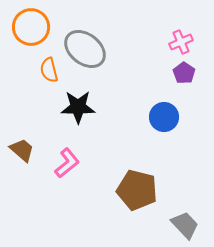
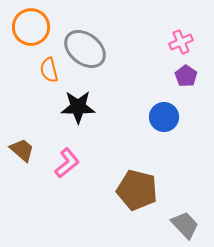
purple pentagon: moved 2 px right, 3 px down
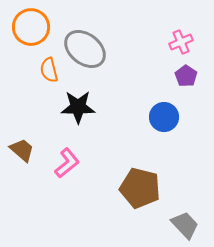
brown pentagon: moved 3 px right, 2 px up
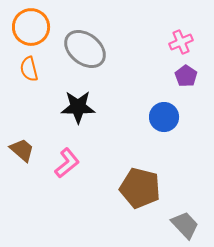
orange semicircle: moved 20 px left, 1 px up
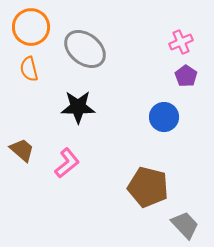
brown pentagon: moved 8 px right, 1 px up
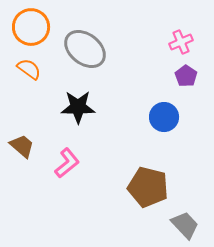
orange semicircle: rotated 140 degrees clockwise
brown trapezoid: moved 4 px up
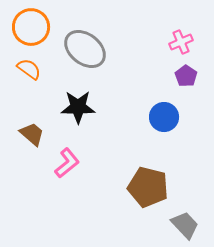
brown trapezoid: moved 10 px right, 12 px up
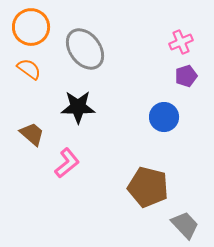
gray ellipse: rotated 15 degrees clockwise
purple pentagon: rotated 20 degrees clockwise
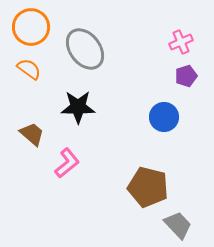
gray trapezoid: moved 7 px left
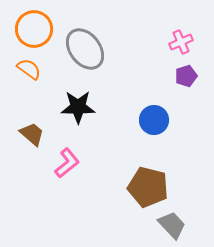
orange circle: moved 3 px right, 2 px down
blue circle: moved 10 px left, 3 px down
gray trapezoid: moved 6 px left
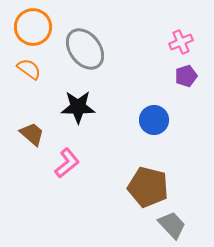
orange circle: moved 1 px left, 2 px up
